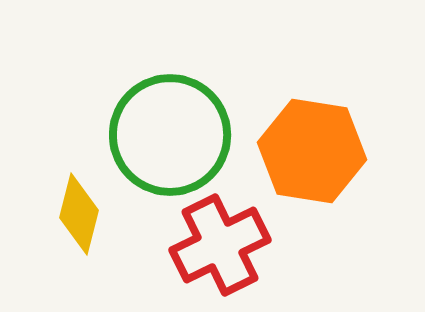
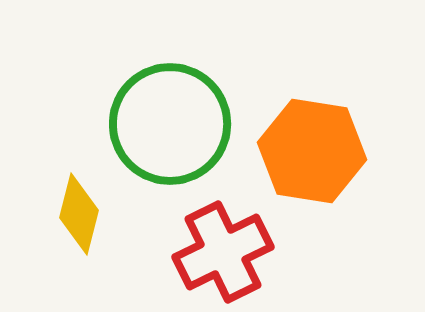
green circle: moved 11 px up
red cross: moved 3 px right, 7 px down
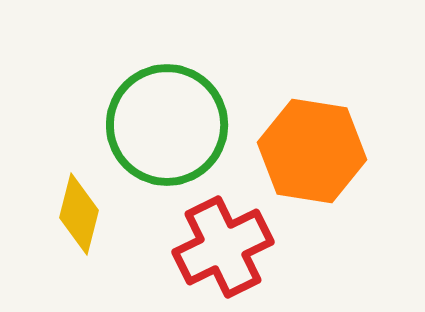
green circle: moved 3 px left, 1 px down
red cross: moved 5 px up
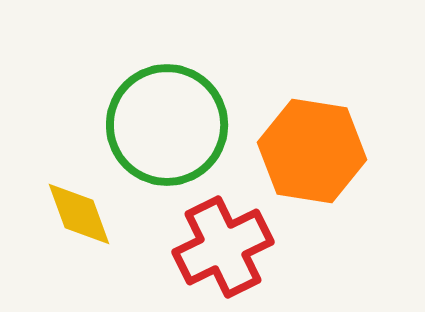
yellow diamond: rotated 34 degrees counterclockwise
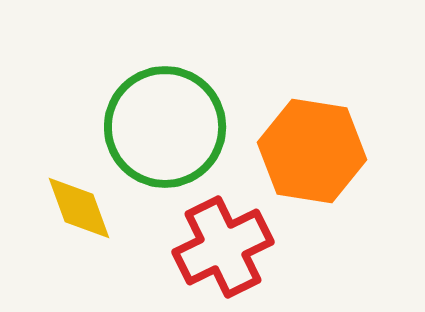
green circle: moved 2 px left, 2 px down
yellow diamond: moved 6 px up
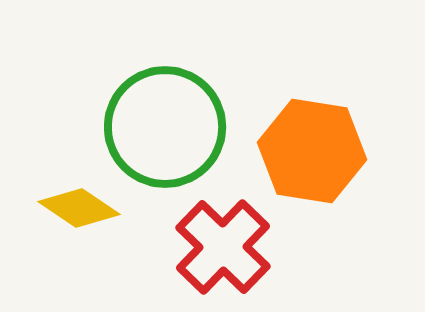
yellow diamond: rotated 36 degrees counterclockwise
red cross: rotated 20 degrees counterclockwise
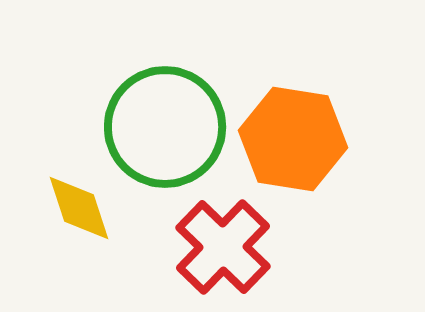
orange hexagon: moved 19 px left, 12 px up
yellow diamond: rotated 38 degrees clockwise
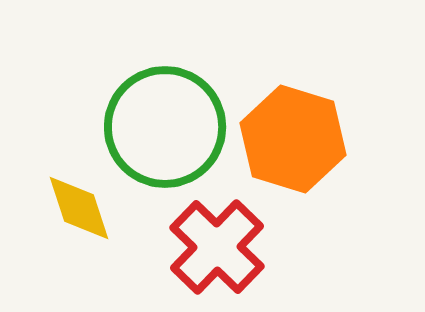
orange hexagon: rotated 8 degrees clockwise
red cross: moved 6 px left
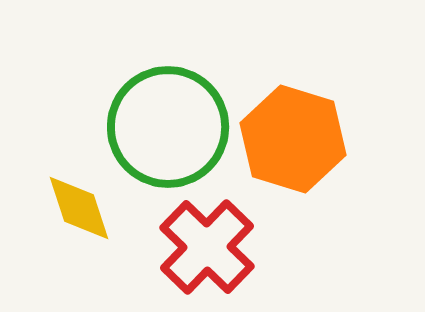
green circle: moved 3 px right
red cross: moved 10 px left
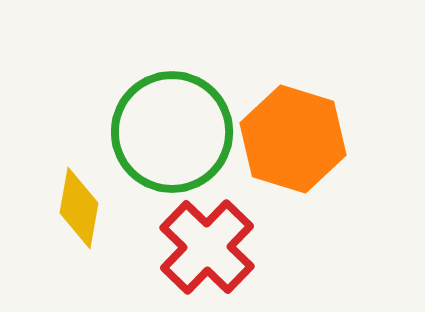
green circle: moved 4 px right, 5 px down
yellow diamond: rotated 28 degrees clockwise
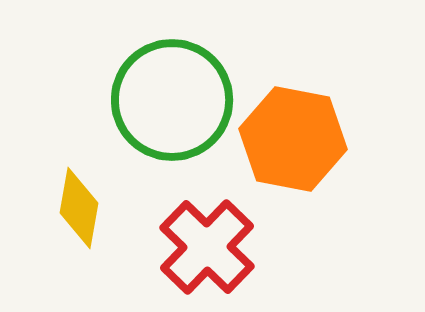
green circle: moved 32 px up
orange hexagon: rotated 6 degrees counterclockwise
